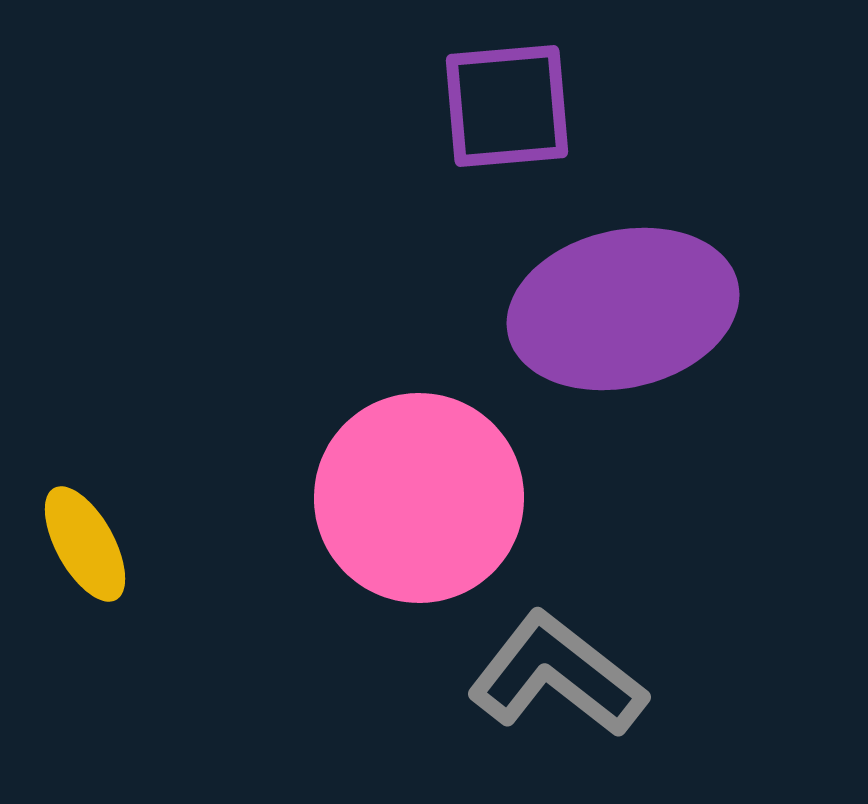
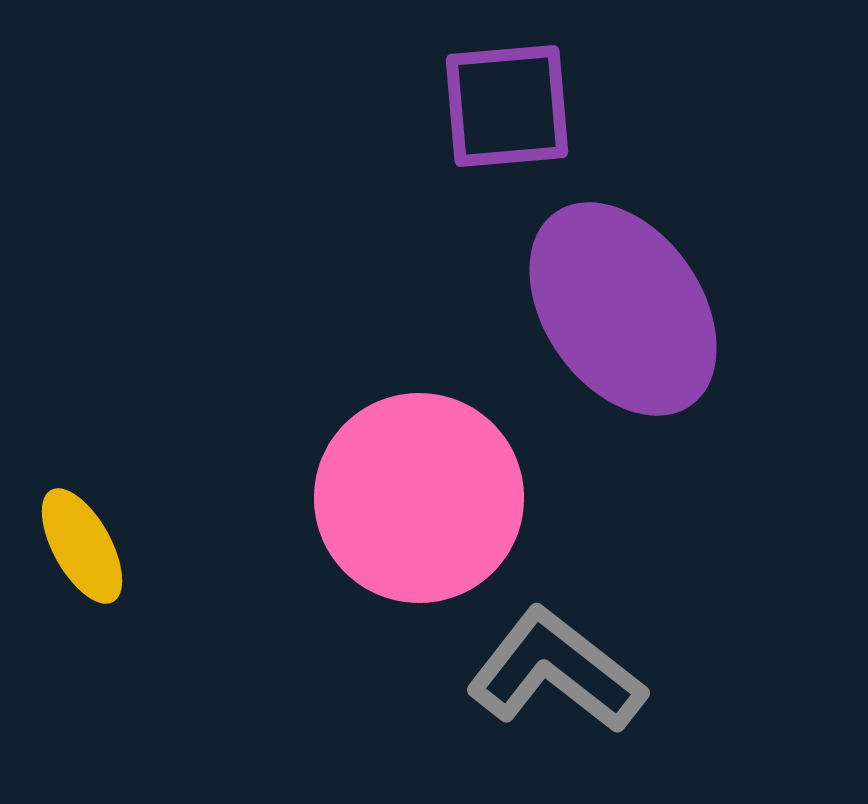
purple ellipse: rotated 68 degrees clockwise
yellow ellipse: moved 3 px left, 2 px down
gray L-shape: moved 1 px left, 4 px up
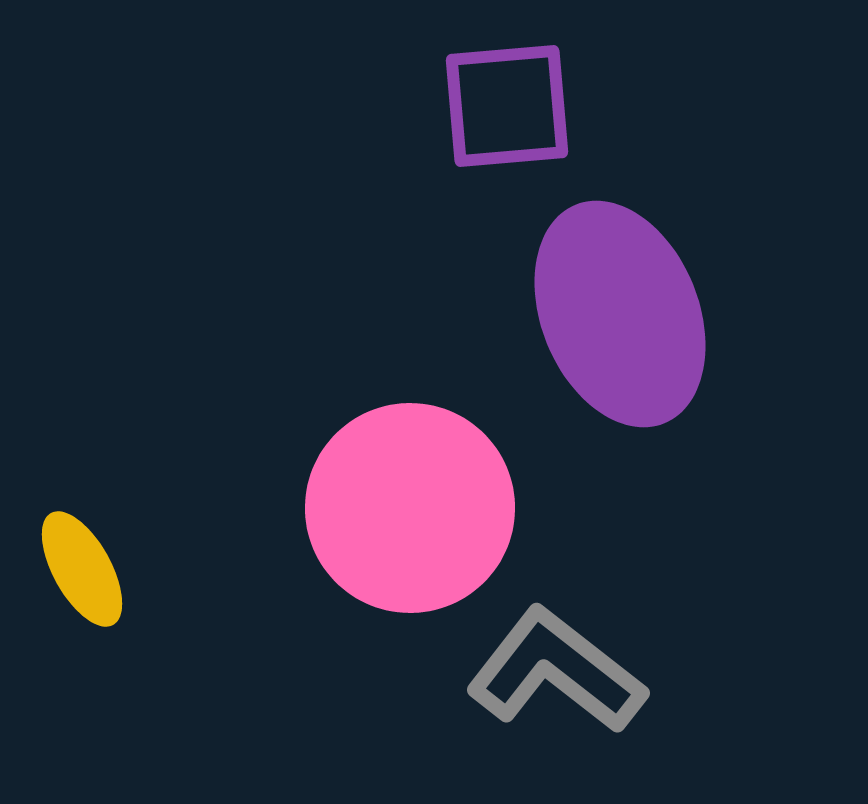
purple ellipse: moved 3 px left, 5 px down; rotated 13 degrees clockwise
pink circle: moved 9 px left, 10 px down
yellow ellipse: moved 23 px down
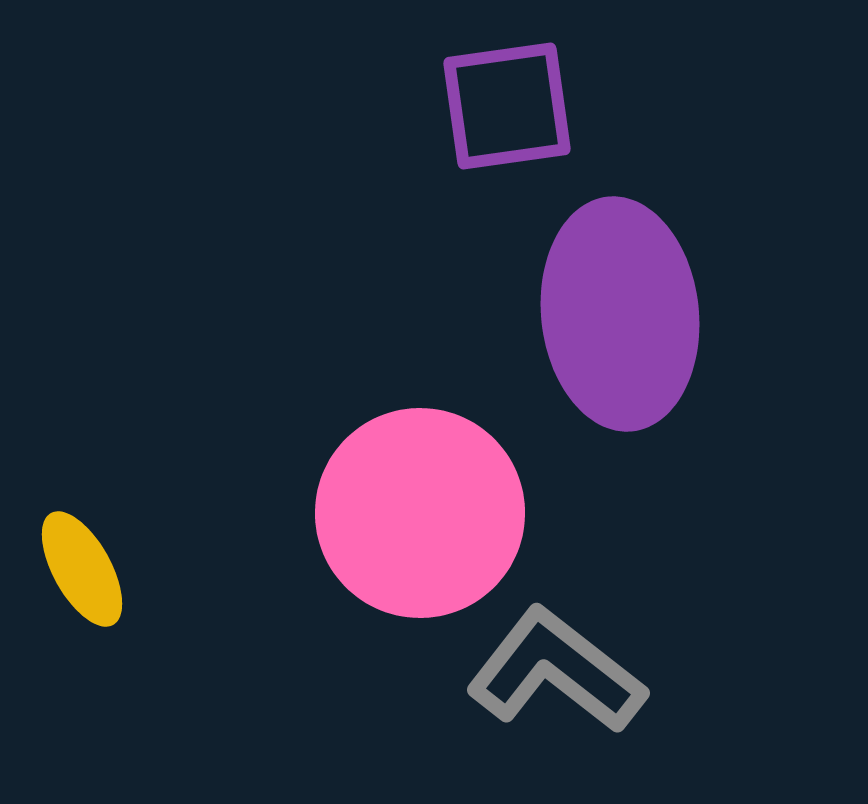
purple square: rotated 3 degrees counterclockwise
purple ellipse: rotated 16 degrees clockwise
pink circle: moved 10 px right, 5 px down
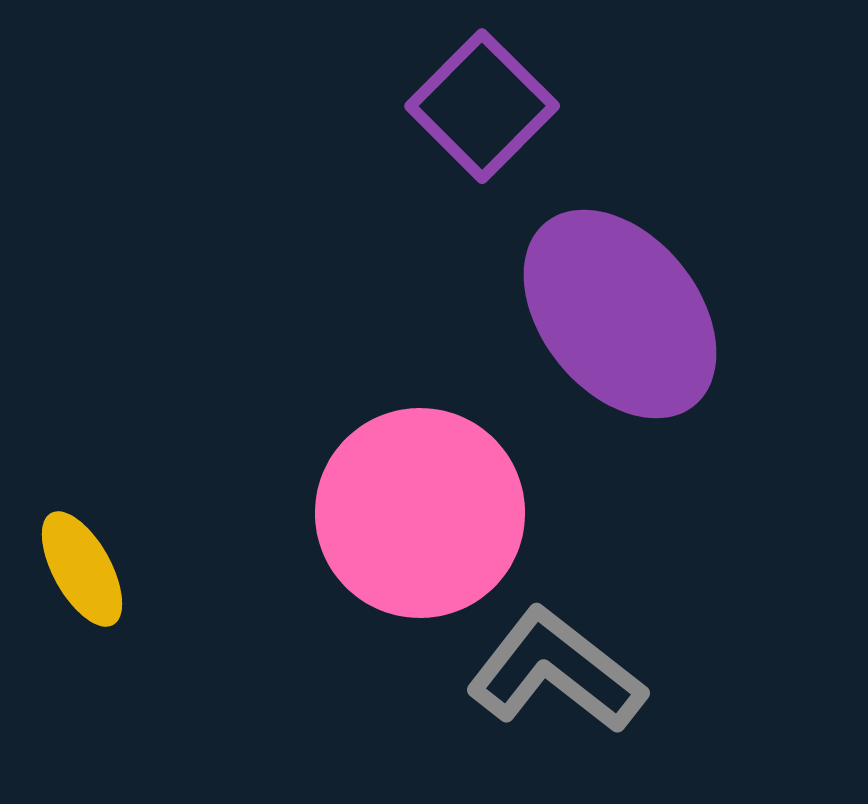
purple square: moved 25 px left; rotated 37 degrees counterclockwise
purple ellipse: rotated 33 degrees counterclockwise
